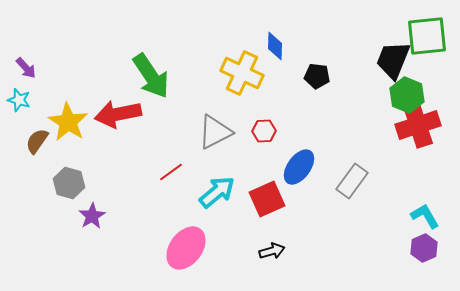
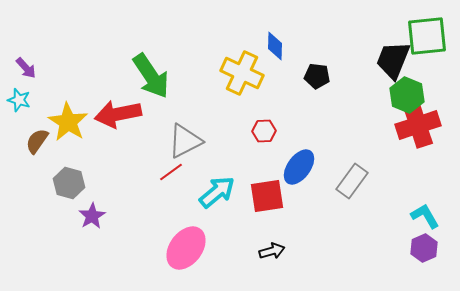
gray triangle: moved 30 px left, 9 px down
red square: moved 3 px up; rotated 15 degrees clockwise
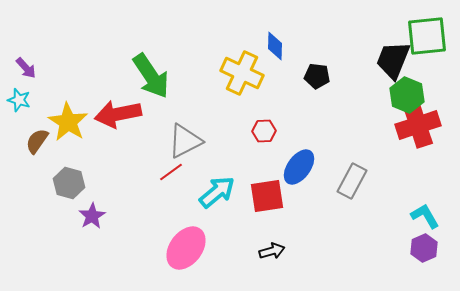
gray rectangle: rotated 8 degrees counterclockwise
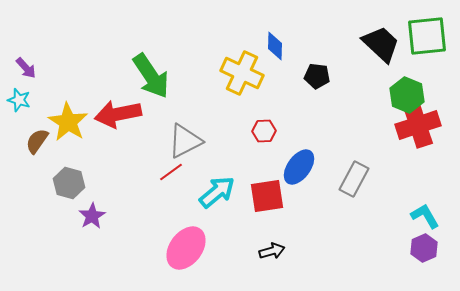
black trapezoid: moved 12 px left, 16 px up; rotated 111 degrees clockwise
gray rectangle: moved 2 px right, 2 px up
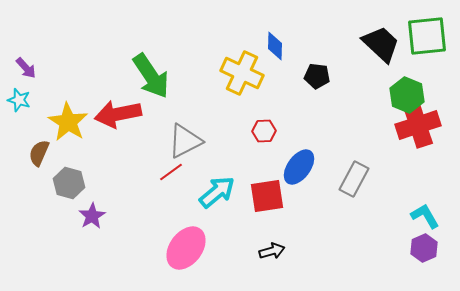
brown semicircle: moved 2 px right, 12 px down; rotated 12 degrees counterclockwise
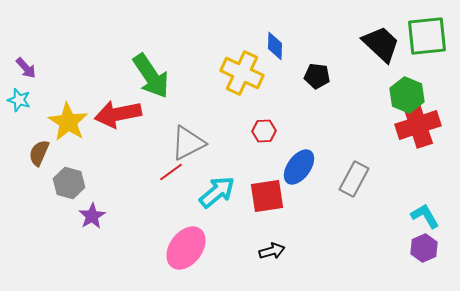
gray triangle: moved 3 px right, 2 px down
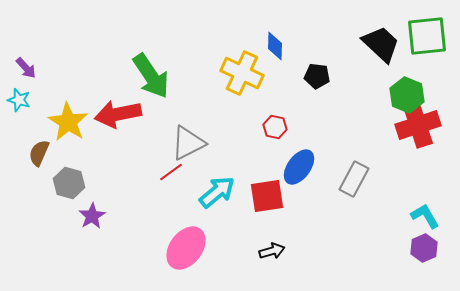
red hexagon: moved 11 px right, 4 px up; rotated 15 degrees clockwise
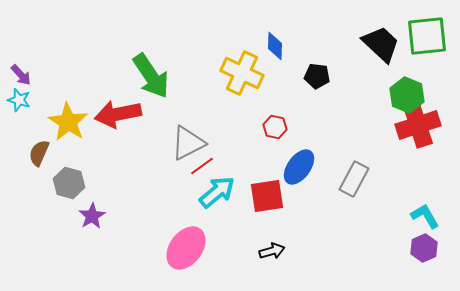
purple arrow: moved 5 px left, 7 px down
red line: moved 31 px right, 6 px up
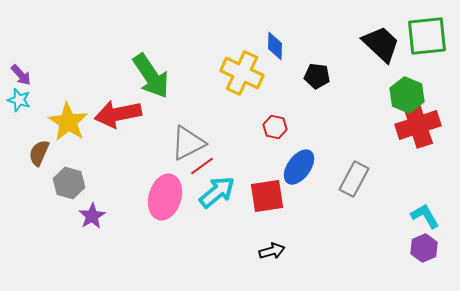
pink ellipse: moved 21 px left, 51 px up; rotated 21 degrees counterclockwise
